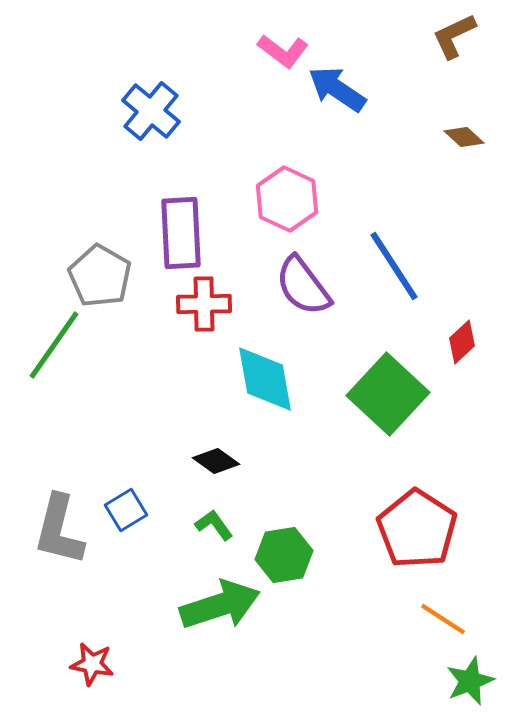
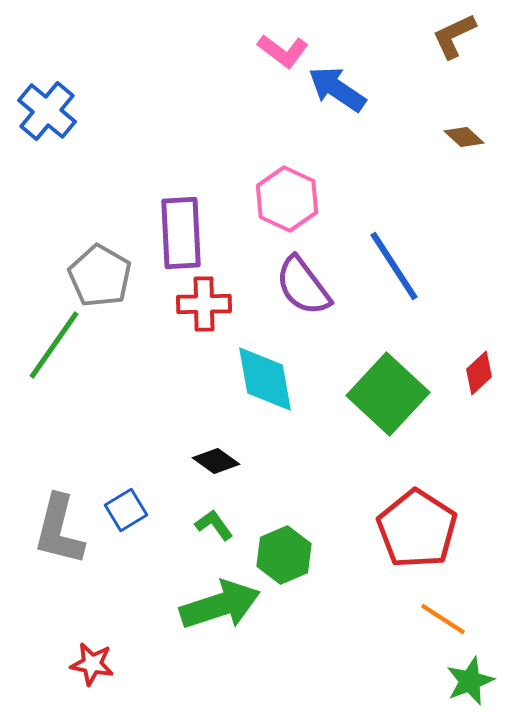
blue cross: moved 104 px left
red diamond: moved 17 px right, 31 px down
green hexagon: rotated 14 degrees counterclockwise
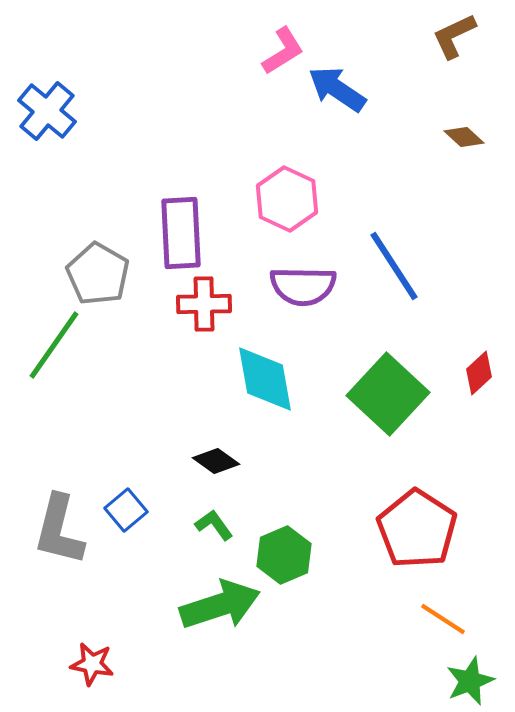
pink L-shape: rotated 69 degrees counterclockwise
gray pentagon: moved 2 px left, 2 px up
purple semicircle: rotated 52 degrees counterclockwise
blue square: rotated 9 degrees counterclockwise
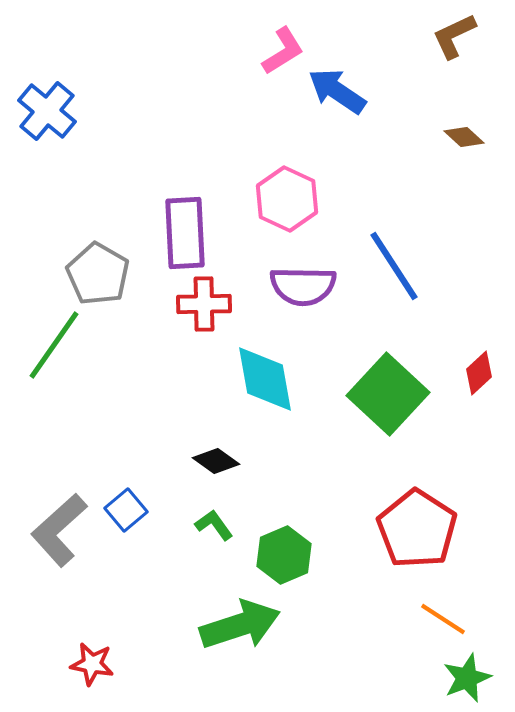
blue arrow: moved 2 px down
purple rectangle: moved 4 px right
gray L-shape: rotated 34 degrees clockwise
green arrow: moved 20 px right, 20 px down
green star: moved 3 px left, 3 px up
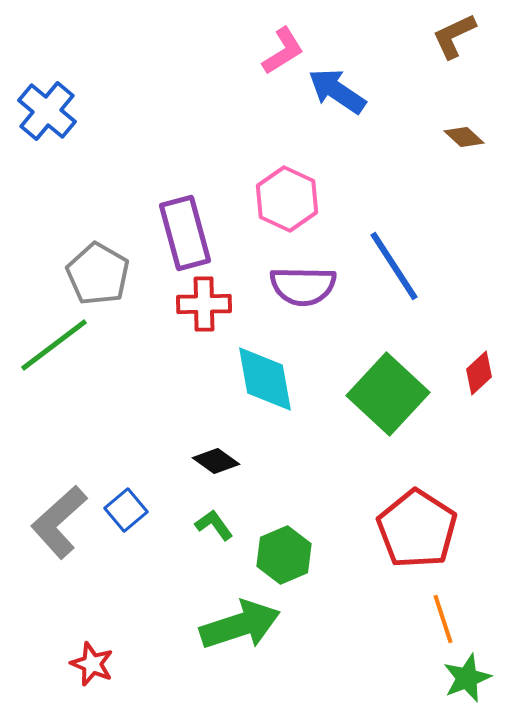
purple rectangle: rotated 12 degrees counterclockwise
green line: rotated 18 degrees clockwise
gray L-shape: moved 8 px up
orange line: rotated 39 degrees clockwise
red star: rotated 12 degrees clockwise
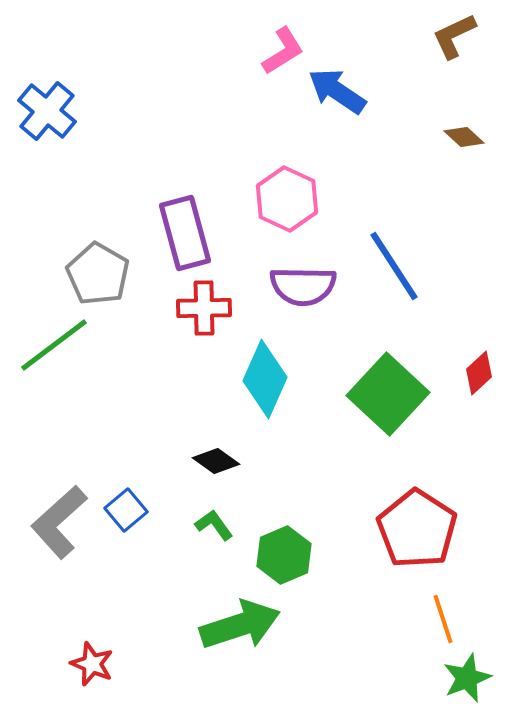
red cross: moved 4 px down
cyan diamond: rotated 34 degrees clockwise
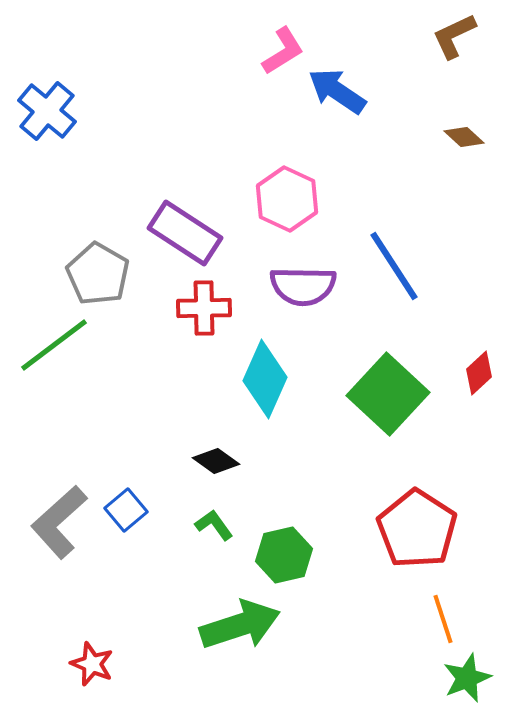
purple rectangle: rotated 42 degrees counterclockwise
green hexagon: rotated 10 degrees clockwise
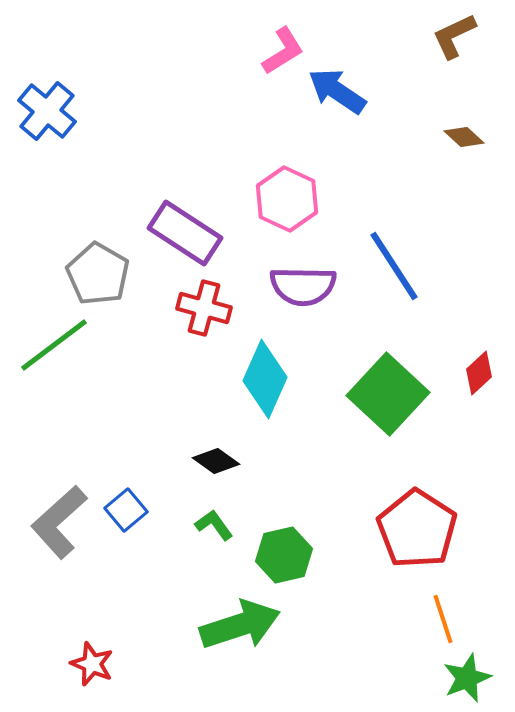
red cross: rotated 16 degrees clockwise
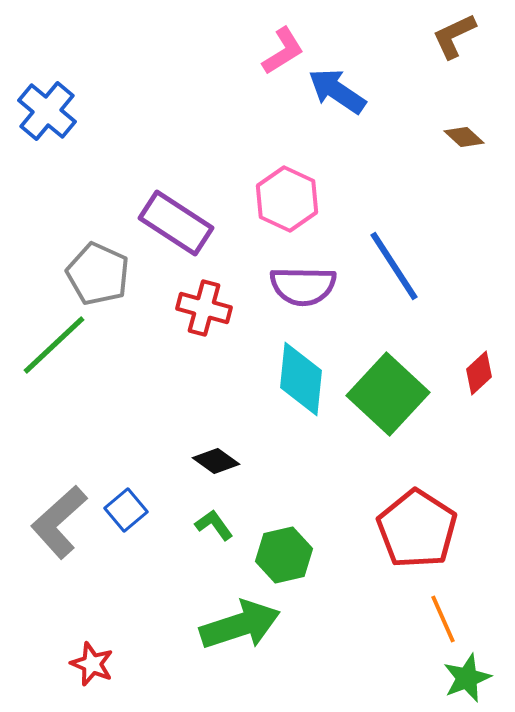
purple rectangle: moved 9 px left, 10 px up
gray pentagon: rotated 6 degrees counterclockwise
green line: rotated 6 degrees counterclockwise
cyan diamond: moved 36 px right; rotated 18 degrees counterclockwise
orange line: rotated 6 degrees counterclockwise
